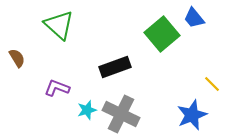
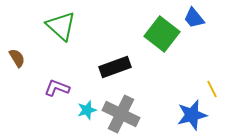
green triangle: moved 2 px right, 1 px down
green square: rotated 12 degrees counterclockwise
yellow line: moved 5 px down; rotated 18 degrees clockwise
blue star: rotated 8 degrees clockwise
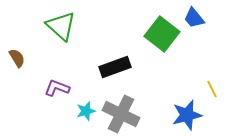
cyan star: moved 1 px left, 1 px down
blue star: moved 5 px left
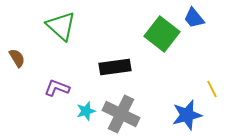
black rectangle: rotated 12 degrees clockwise
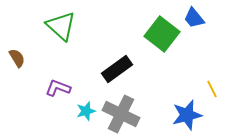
black rectangle: moved 2 px right, 2 px down; rotated 28 degrees counterclockwise
purple L-shape: moved 1 px right
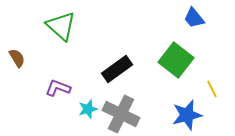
green square: moved 14 px right, 26 px down
cyan star: moved 2 px right, 2 px up
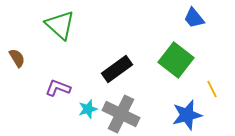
green triangle: moved 1 px left, 1 px up
